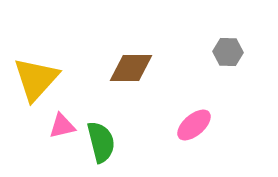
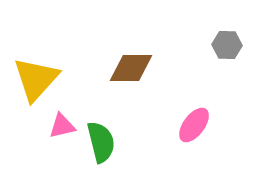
gray hexagon: moved 1 px left, 7 px up
pink ellipse: rotated 12 degrees counterclockwise
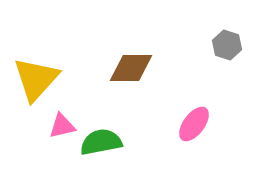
gray hexagon: rotated 16 degrees clockwise
pink ellipse: moved 1 px up
green semicircle: rotated 87 degrees counterclockwise
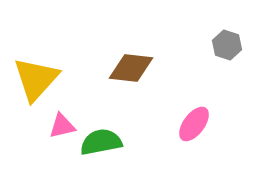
brown diamond: rotated 6 degrees clockwise
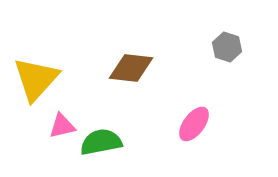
gray hexagon: moved 2 px down
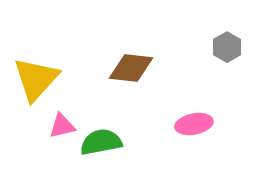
gray hexagon: rotated 12 degrees clockwise
pink ellipse: rotated 42 degrees clockwise
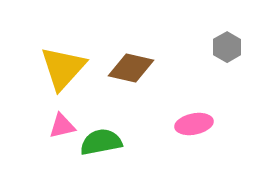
brown diamond: rotated 6 degrees clockwise
yellow triangle: moved 27 px right, 11 px up
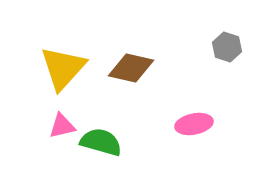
gray hexagon: rotated 12 degrees counterclockwise
green semicircle: rotated 27 degrees clockwise
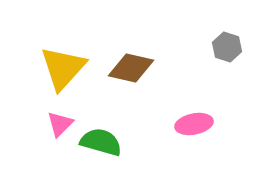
pink triangle: moved 2 px left, 2 px up; rotated 32 degrees counterclockwise
